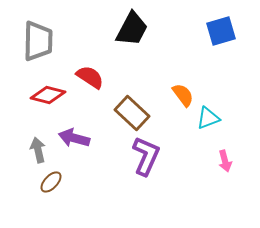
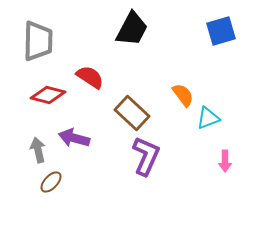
pink arrow: rotated 15 degrees clockwise
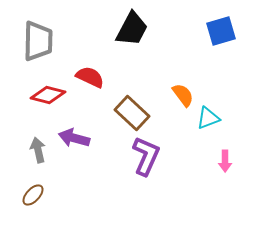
red semicircle: rotated 8 degrees counterclockwise
brown ellipse: moved 18 px left, 13 px down
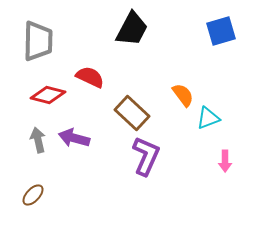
gray arrow: moved 10 px up
